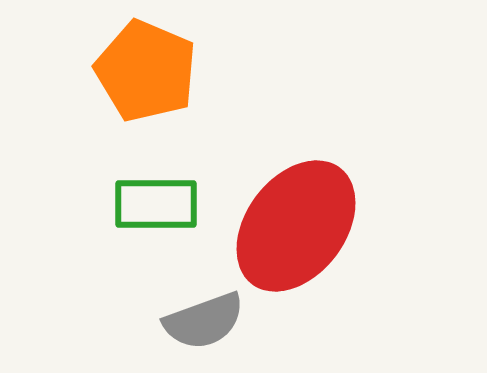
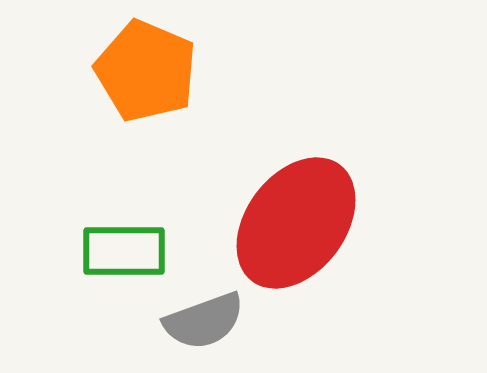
green rectangle: moved 32 px left, 47 px down
red ellipse: moved 3 px up
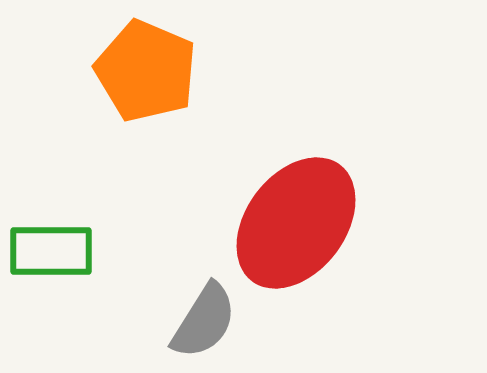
green rectangle: moved 73 px left
gray semicircle: rotated 38 degrees counterclockwise
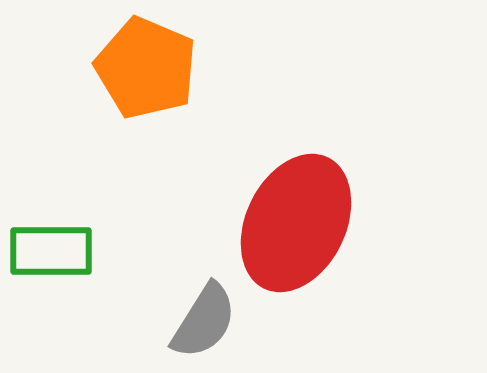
orange pentagon: moved 3 px up
red ellipse: rotated 11 degrees counterclockwise
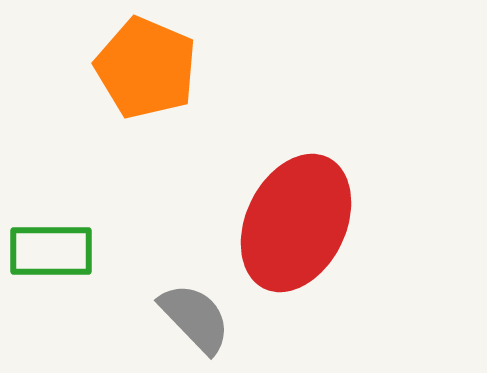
gray semicircle: moved 9 px left, 3 px up; rotated 76 degrees counterclockwise
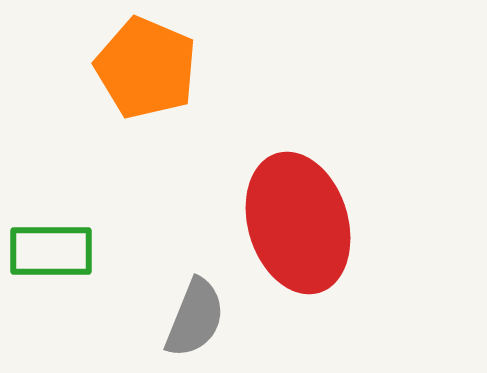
red ellipse: moved 2 px right; rotated 43 degrees counterclockwise
gray semicircle: rotated 66 degrees clockwise
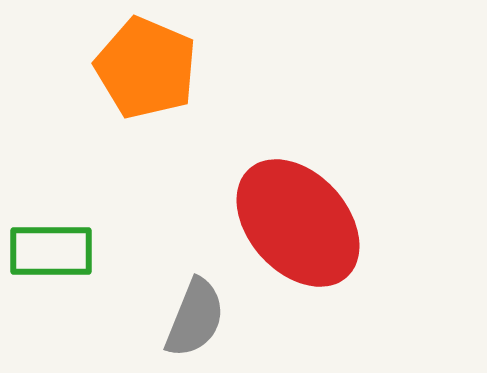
red ellipse: rotated 25 degrees counterclockwise
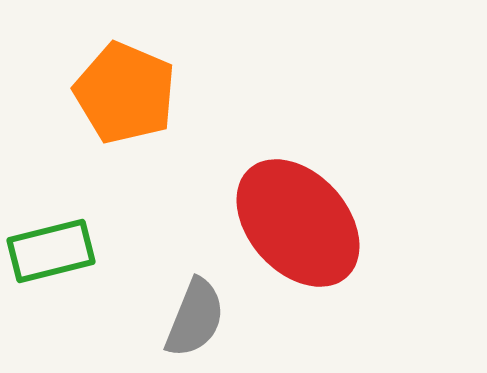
orange pentagon: moved 21 px left, 25 px down
green rectangle: rotated 14 degrees counterclockwise
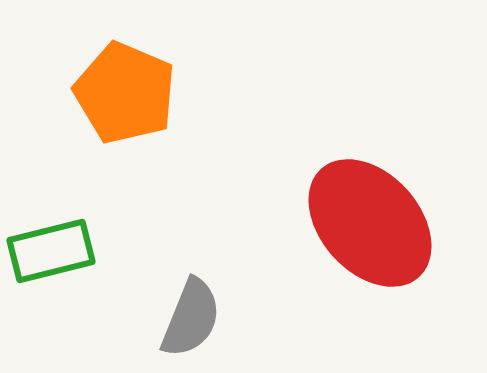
red ellipse: moved 72 px right
gray semicircle: moved 4 px left
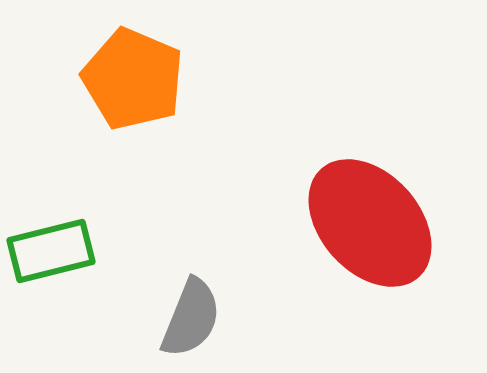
orange pentagon: moved 8 px right, 14 px up
